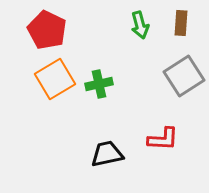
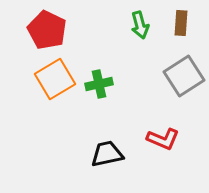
red L-shape: rotated 20 degrees clockwise
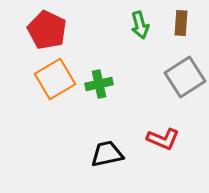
gray square: moved 1 px right, 1 px down
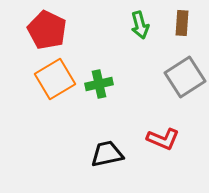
brown rectangle: moved 1 px right
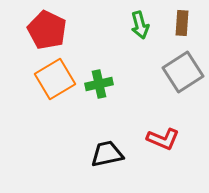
gray square: moved 2 px left, 5 px up
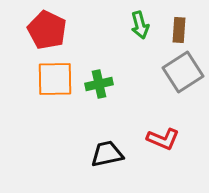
brown rectangle: moved 3 px left, 7 px down
orange square: rotated 30 degrees clockwise
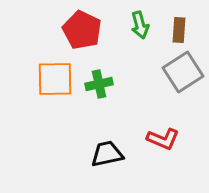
red pentagon: moved 35 px right
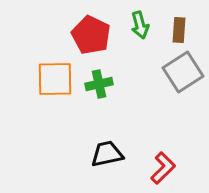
red pentagon: moved 9 px right, 5 px down
red L-shape: moved 29 px down; rotated 68 degrees counterclockwise
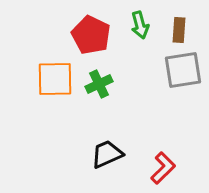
gray square: moved 2 px up; rotated 24 degrees clockwise
green cross: rotated 12 degrees counterclockwise
black trapezoid: rotated 12 degrees counterclockwise
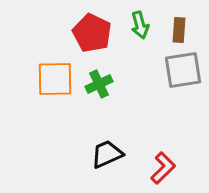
red pentagon: moved 1 px right, 2 px up
